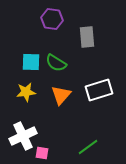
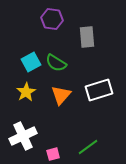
cyan square: rotated 30 degrees counterclockwise
yellow star: rotated 24 degrees counterclockwise
pink square: moved 11 px right, 1 px down; rotated 24 degrees counterclockwise
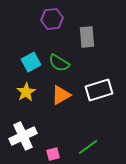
purple hexagon: rotated 15 degrees counterclockwise
green semicircle: moved 3 px right
orange triangle: rotated 20 degrees clockwise
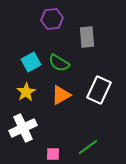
white rectangle: rotated 48 degrees counterclockwise
white cross: moved 8 px up
pink square: rotated 16 degrees clockwise
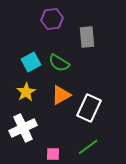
white rectangle: moved 10 px left, 18 px down
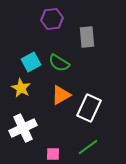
yellow star: moved 5 px left, 4 px up; rotated 12 degrees counterclockwise
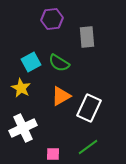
orange triangle: moved 1 px down
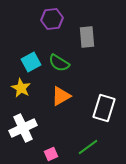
white rectangle: moved 15 px right; rotated 8 degrees counterclockwise
pink square: moved 2 px left; rotated 24 degrees counterclockwise
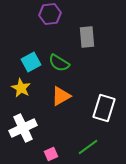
purple hexagon: moved 2 px left, 5 px up
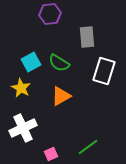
white rectangle: moved 37 px up
